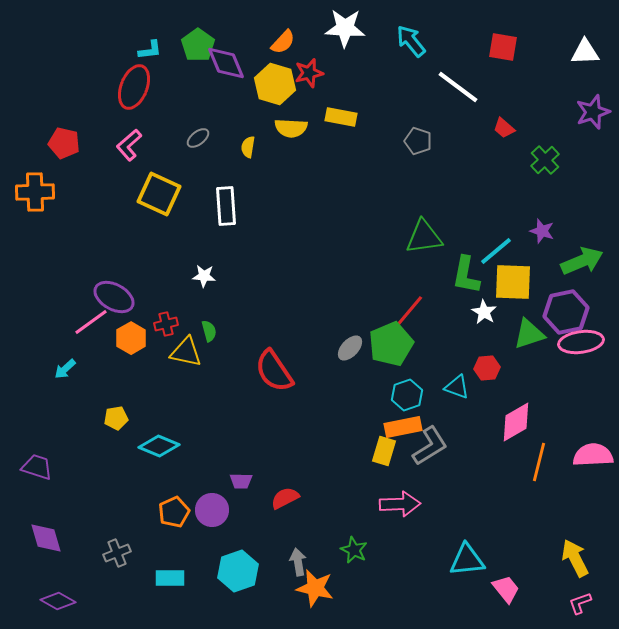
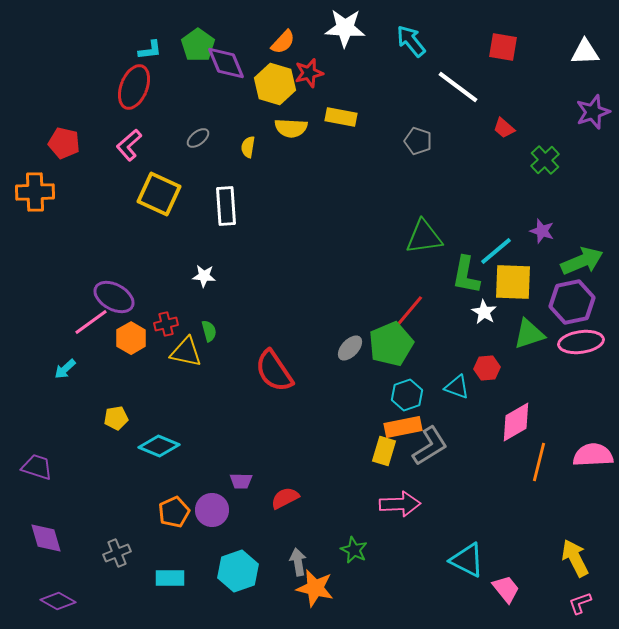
purple hexagon at (566, 312): moved 6 px right, 10 px up
cyan triangle at (467, 560): rotated 33 degrees clockwise
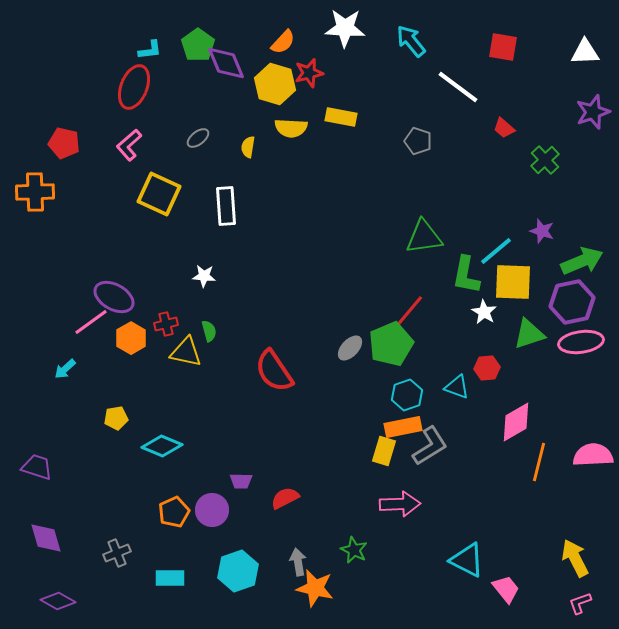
cyan diamond at (159, 446): moved 3 px right
